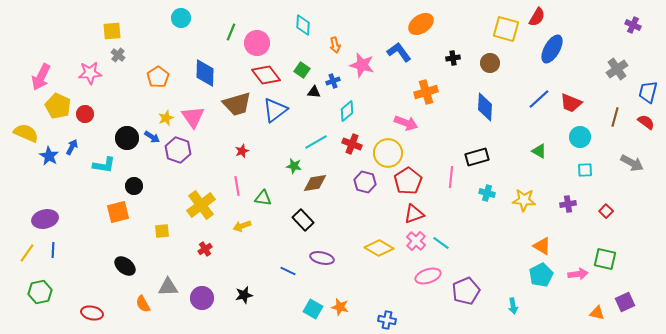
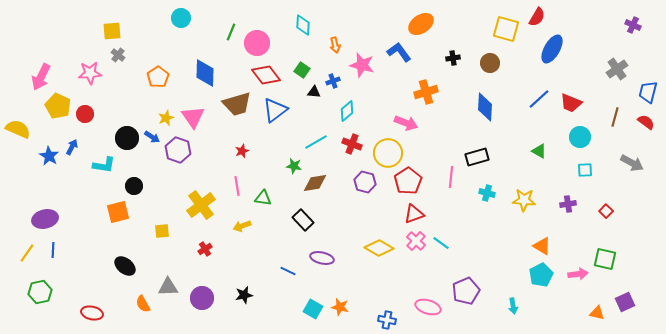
yellow semicircle at (26, 133): moved 8 px left, 4 px up
pink ellipse at (428, 276): moved 31 px down; rotated 35 degrees clockwise
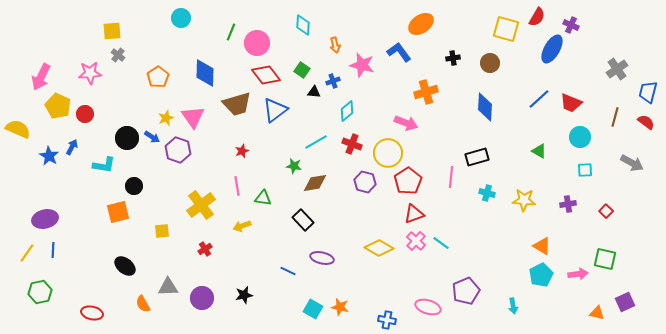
purple cross at (633, 25): moved 62 px left
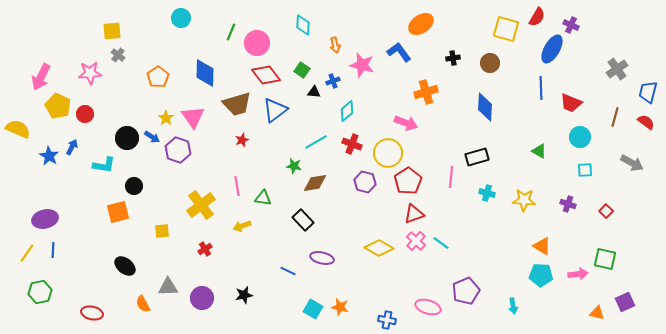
blue line at (539, 99): moved 2 px right, 11 px up; rotated 50 degrees counterclockwise
yellow star at (166, 118): rotated 14 degrees counterclockwise
red star at (242, 151): moved 11 px up
purple cross at (568, 204): rotated 28 degrees clockwise
cyan pentagon at (541, 275): rotated 30 degrees clockwise
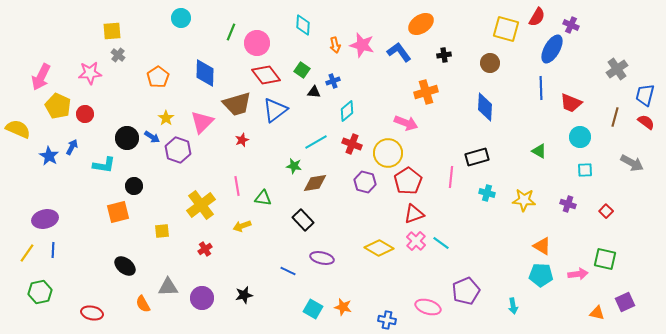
black cross at (453, 58): moved 9 px left, 3 px up
pink star at (362, 65): moved 20 px up
blue trapezoid at (648, 92): moved 3 px left, 3 px down
pink triangle at (193, 117): moved 9 px right, 5 px down; rotated 20 degrees clockwise
orange star at (340, 307): moved 3 px right
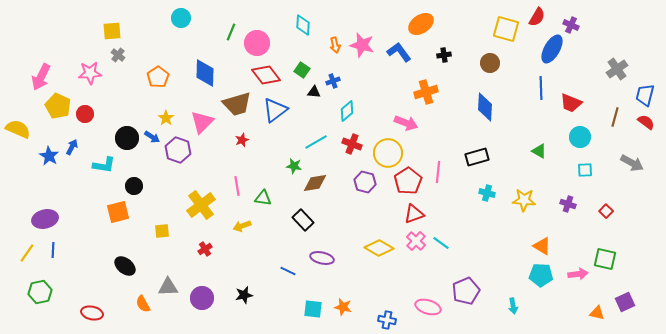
pink line at (451, 177): moved 13 px left, 5 px up
cyan square at (313, 309): rotated 24 degrees counterclockwise
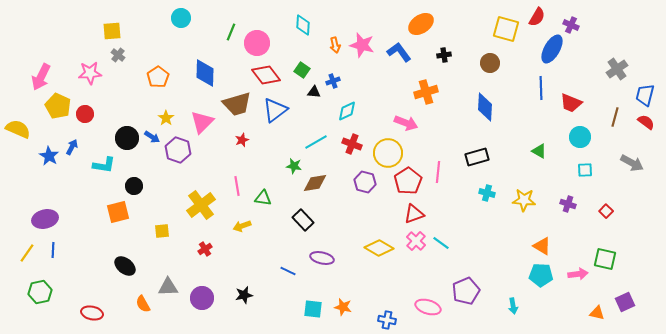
cyan diamond at (347, 111): rotated 15 degrees clockwise
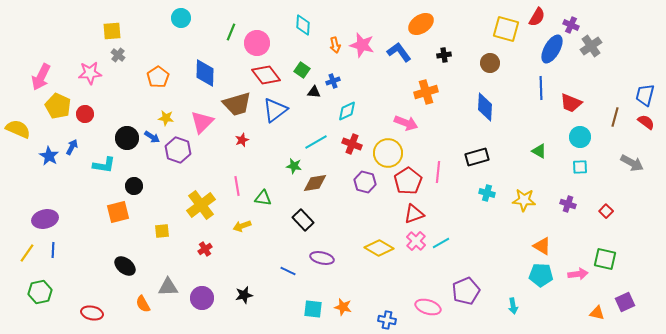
gray cross at (617, 69): moved 26 px left, 23 px up
yellow star at (166, 118): rotated 28 degrees counterclockwise
cyan square at (585, 170): moved 5 px left, 3 px up
cyan line at (441, 243): rotated 66 degrees counterclockwise
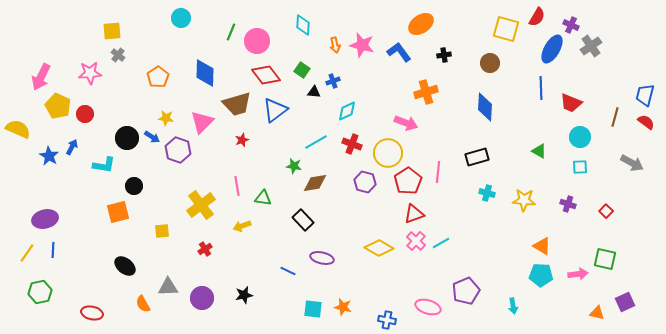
pink circle at (257, 43): moved 2 px up
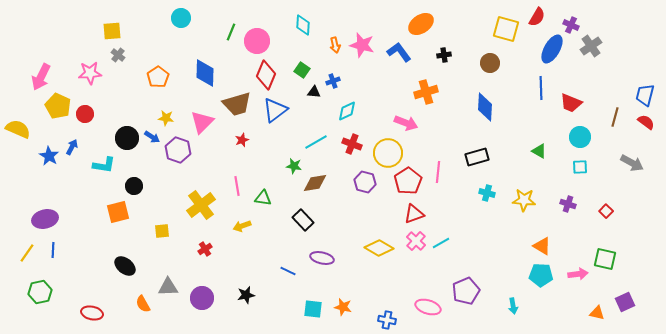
red diamond at (266, 75): rotated 60 degrees clockwise
black star at (244, 295): moved 2 px right
